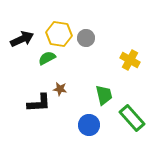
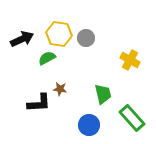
green trapezoid: moved 1 px left, 1 px up
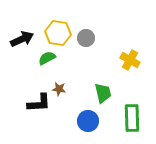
yellow hexagon: moved 1 px left, 1 px up
brown star: moved 1 px left
green trapezoid: moved 1 px up
green rectangle: rotated 40 degrees clockwise
blue circle: moved 1 px left, 4 px up
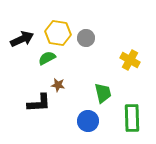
brown star: moved 1 px left, 4 px up
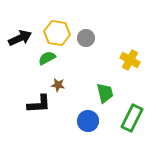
yellow hexagon: moved 1 px left
black arrow: moved 2 px left, 1 px up
green trapezoid: moved 2 px right
black L-shape: moved 1 px down
green rectangle: rotated 28 degrees clockwise
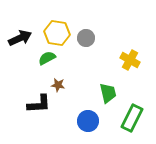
green trapezoid: moved 3 px right
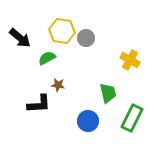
yellow hexagon: moved 5 px right, 2 px up
black arrow: rotated 65 degrees clockwise
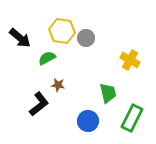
black L-shape: rotated 35 degrees counterclockwise
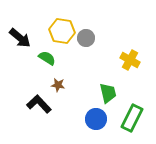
green semicircle: rotated 60 degrees clockwise
black L-shape: rotated 95 degrees counterclockwise
blue circle: moved 8 px right, 2 px up
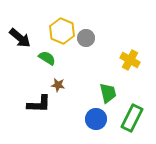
yellow hexagon: rotated 15 degrees clockwise
black L-shape: rotated 135 degrees clockwise
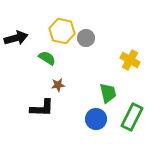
yellow hexagon: rotated 10 degrees counterclockwise
black arrow: moved 4 px left; rotated 55 degrees counterclockwise
brown star: rotated 16 degrees counterclockwise
black L-shape: moved 3 px right, 4 px down
green rectangle: moved 1 px up
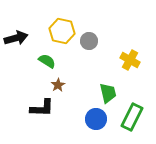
gray circle: moved 3 px right, 3 px down
green semicircle: moved 3 px down
brown star: rotated 24 degrees counterclockwise
